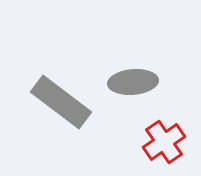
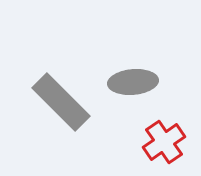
gray rectangle: rotated 8 degrees clockwise
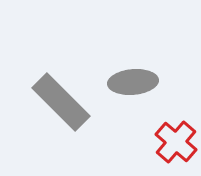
red cross: moved 12 px right; rotated 15 degrees counterclockwise
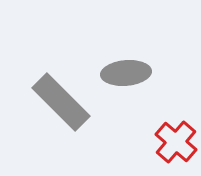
gray ellipse: moved 7 px left, 9 px up
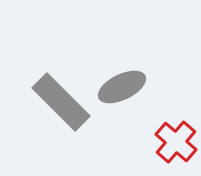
gray ellipse: moved 4 px left, 14 px down; rotated 21 degrees counterclockwise
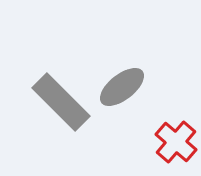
gray ellipse: rotated 12 degrees counterclockwise
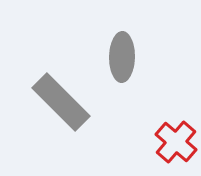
gray ellipse: moved 30 px up; rotated 51 degrees counterclockwise
